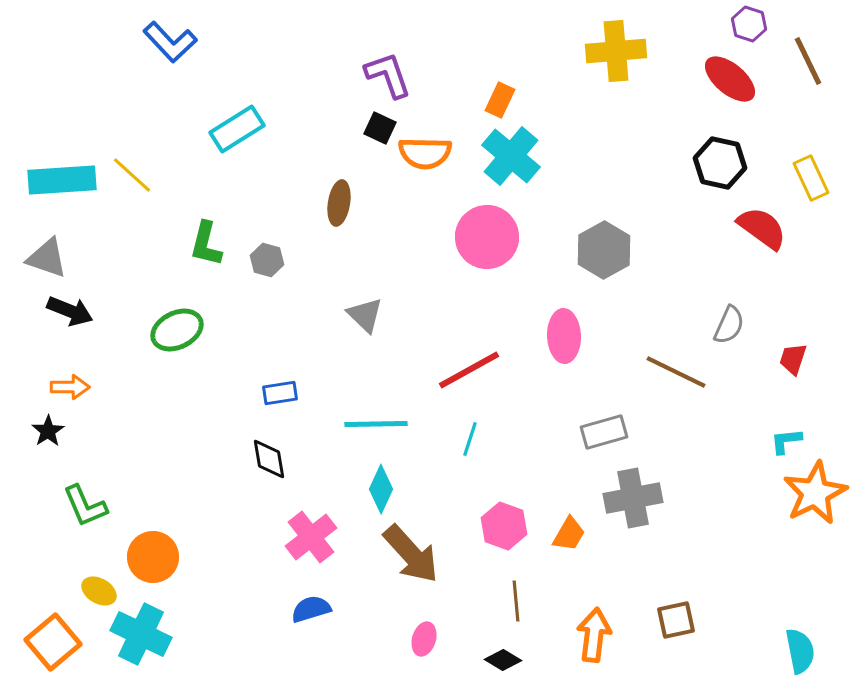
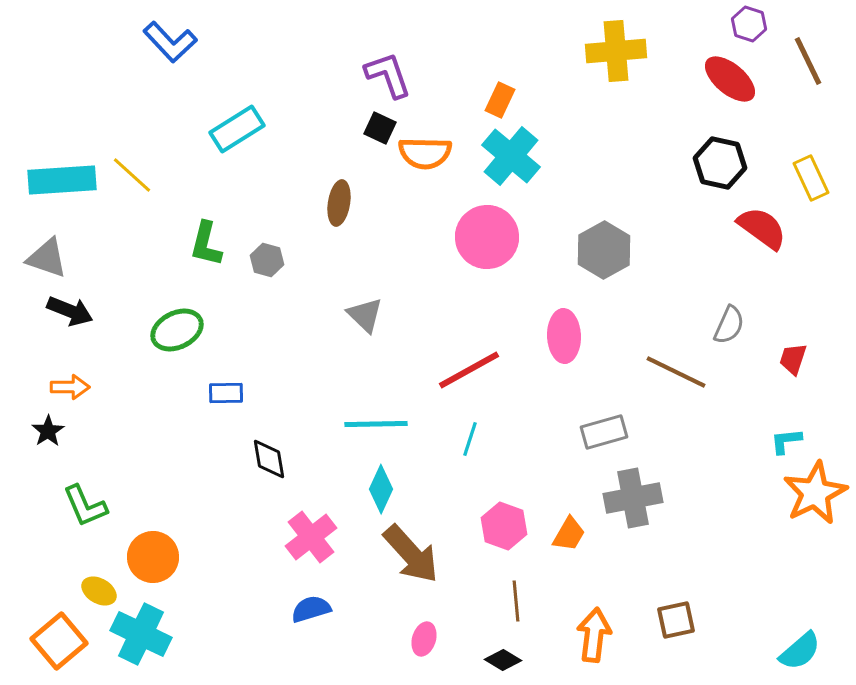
blue rectangle at (280, 393): moved 54 px left; rotated 8 degrees clockwise
orange square at (53, 642): moved 6 px right, 1 px up
cyan semicircle at (800, 651): rotated 60 degrees clockwise
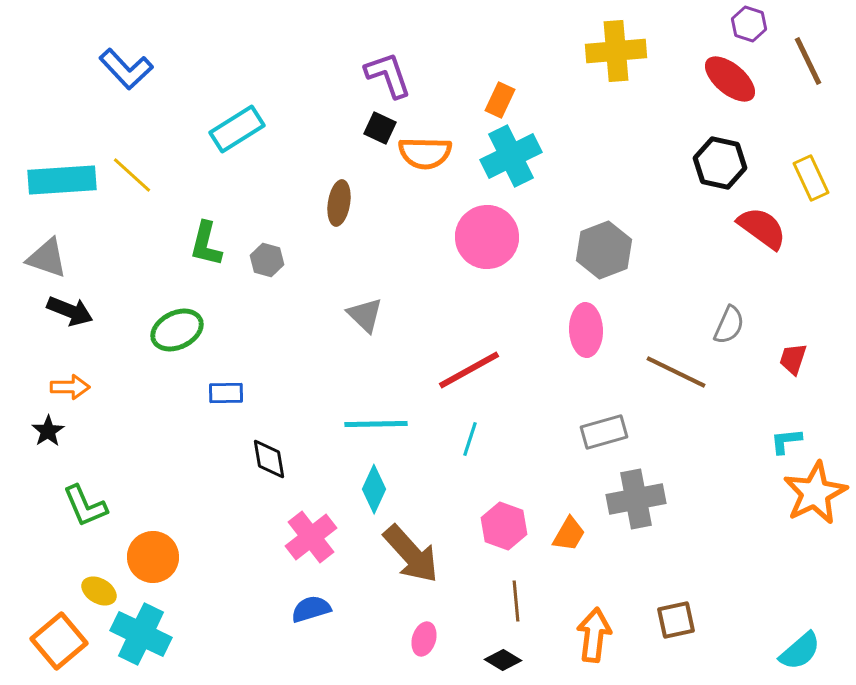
blue L-shape at (170, 42): moved 44 px left, 27 px down
cyan cross at (511, 156): rotated 24 degrees clockwise
gray hexagon at (604, 250): rotated 8 degrees clockwise
pink ellipse at (564, 336): moved 22 px right, 6 px up
cyan diamond at (381, 489): moved 7 px left
gray cross at (633, 498): moved 3 px right, 1 px down
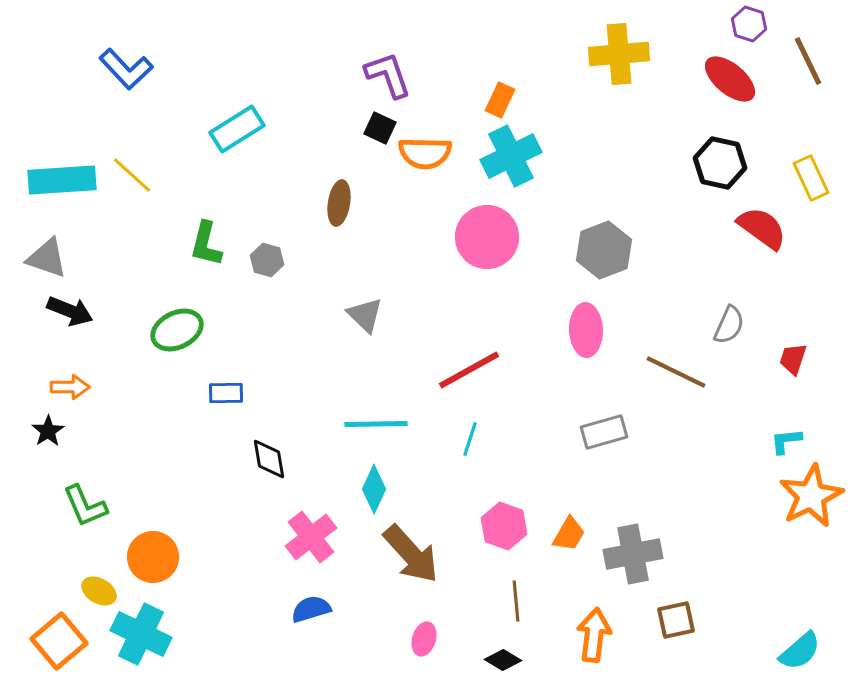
yellow cross at (616, 51): moved 3 px right, 3 px down
orange star at (815, 493): moved 4 px left, 3 px down
gray cross at (636, 499): moved 3 px left, 55 px down
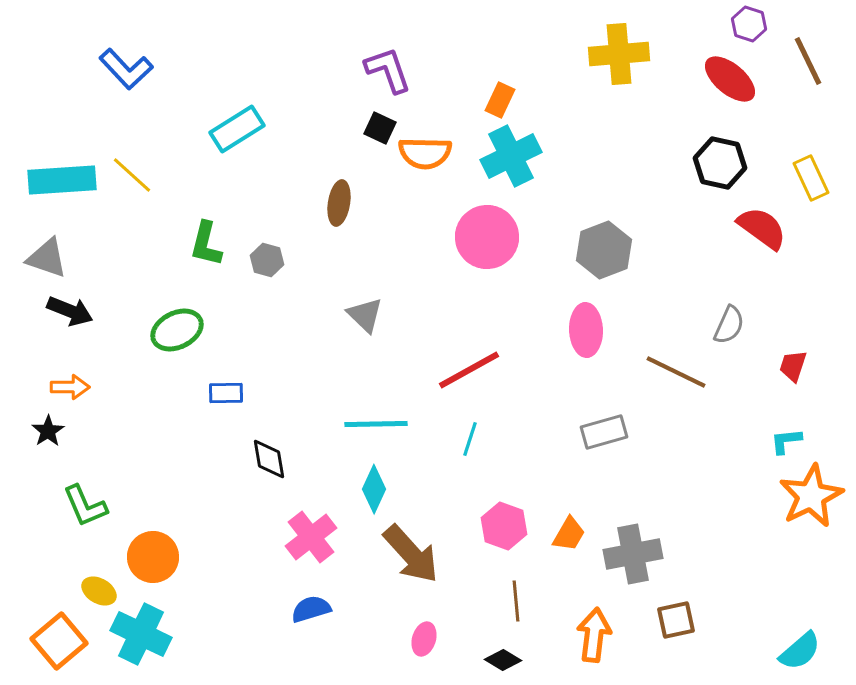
purple L-shape at (388, 75): moved 5 px up
red trapezoid at (793, 359): moved 7 px down
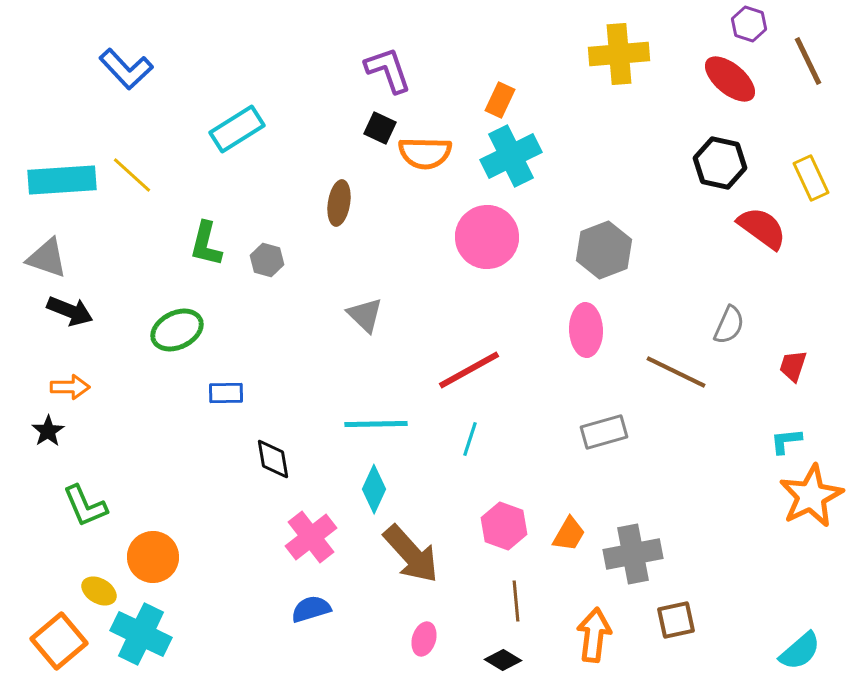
black diamond at (269, 459): moved 4 px right
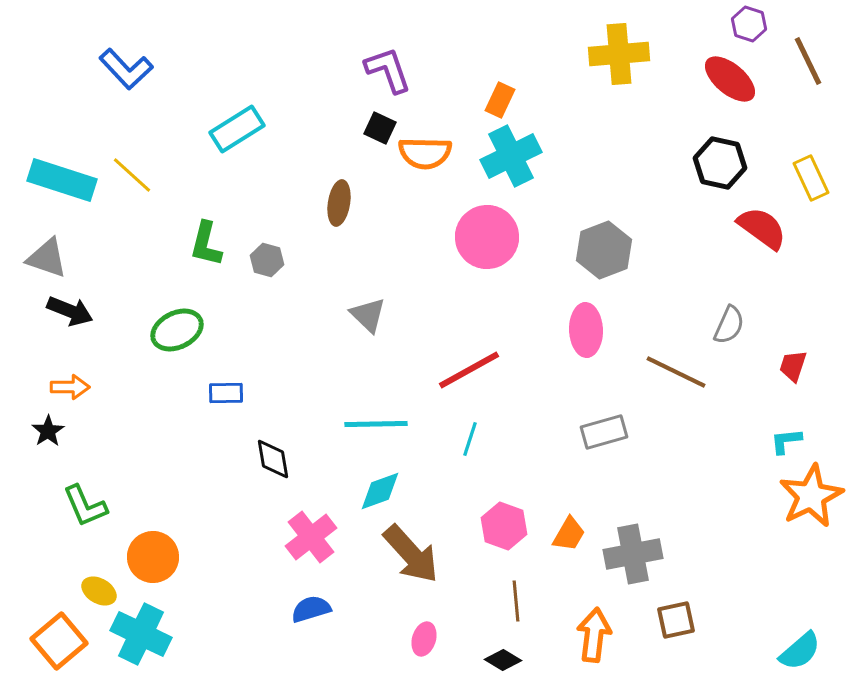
cyan rectangle at (62, 180): rotated 22 degrees clockwise
gray triangle at (365, 315): moved 3 px right
cyan diamond at (374, 489): moved 6 px right, 2 px down; rotated 45 degrees clockwise
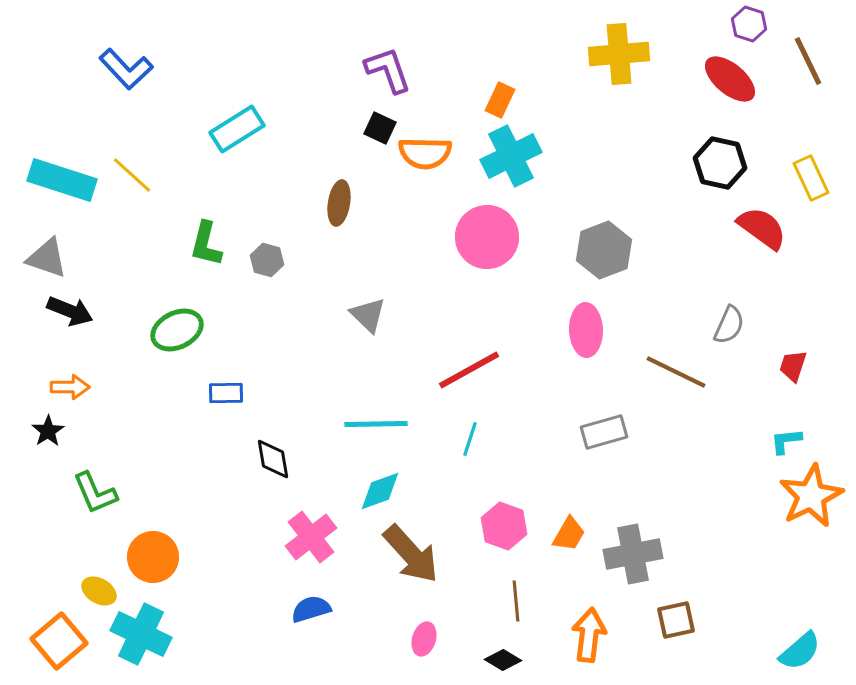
green L-shape at (85, 506): moved 10 px right, 13 px up
orange arrow at (594, 635): moved 5 px left
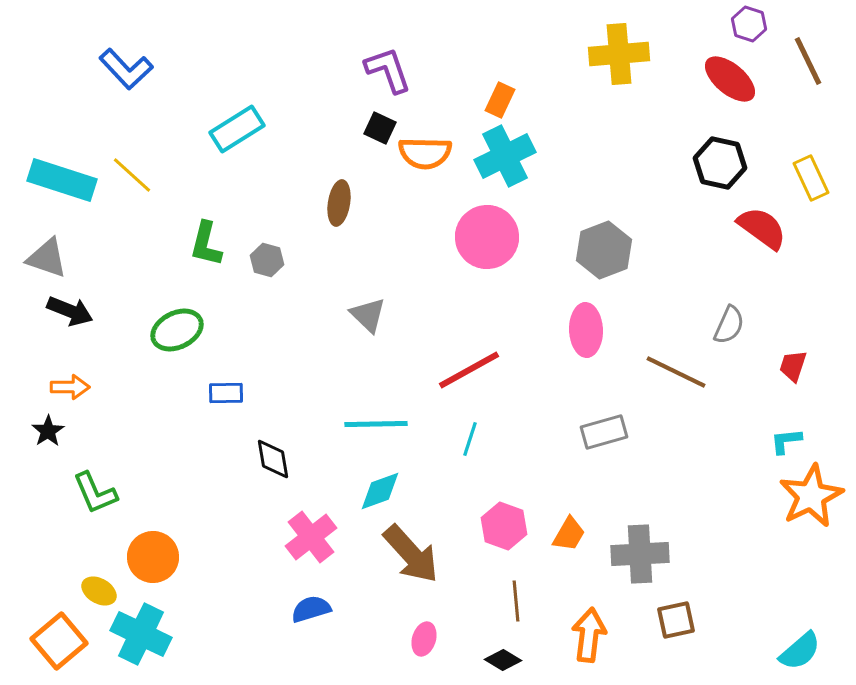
cyan cross at (511, 156): moved 6 px left
gray cross at (633, 554): moved 7 px right; rotated 8 degrees clockwise
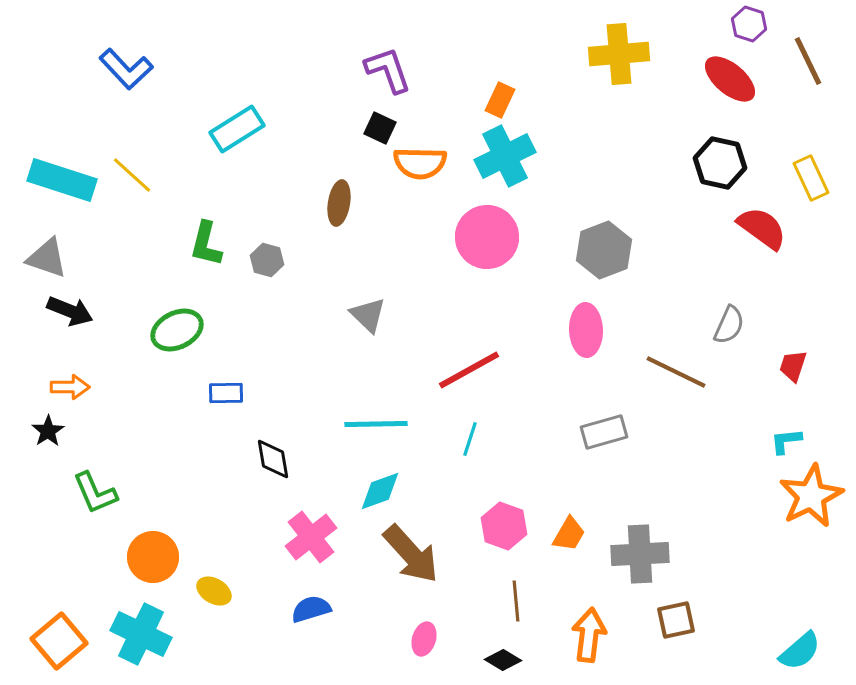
orange semicircle at (425, 153): moved 5 px left, 10 px down
yellow ellipse at (99, 591): moved 115 px right
